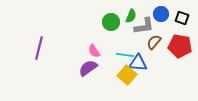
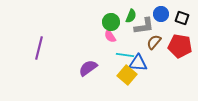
pink semicircle: moved 16 px right, 15 px up
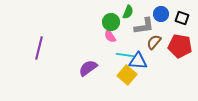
green semicircle: moved 3 px left, 4 px up
blue triangle: moved 2 px up
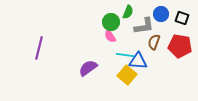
brown semicircle: rotated 21 degrees counterclockwise
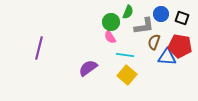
pink semicircle: moved 1 px down
blue triangle: moved 29 px right, 4 px up
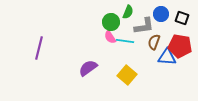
cyan line: moved 14 px up
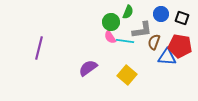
gray L-shape: moved 2 px left, 4 px down
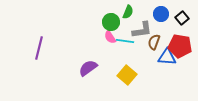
black square: rotated 32 degrees clockwise
